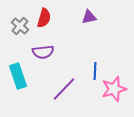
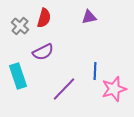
purple semicircle: rotated 20 degrees counterclockwise
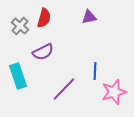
pink star: moved 3 px down
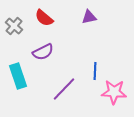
red semicircle: rotated 114 degrees clockwise
gray cross: moved 6 px left
pink star: rotated 20 degrees clockwise
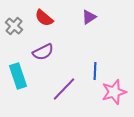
purple triangle: rotated 21 degrees counterclockwise
pink star: rotated 20 degrees counterclockwise
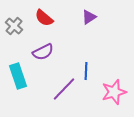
blue line: moved 9 px left
